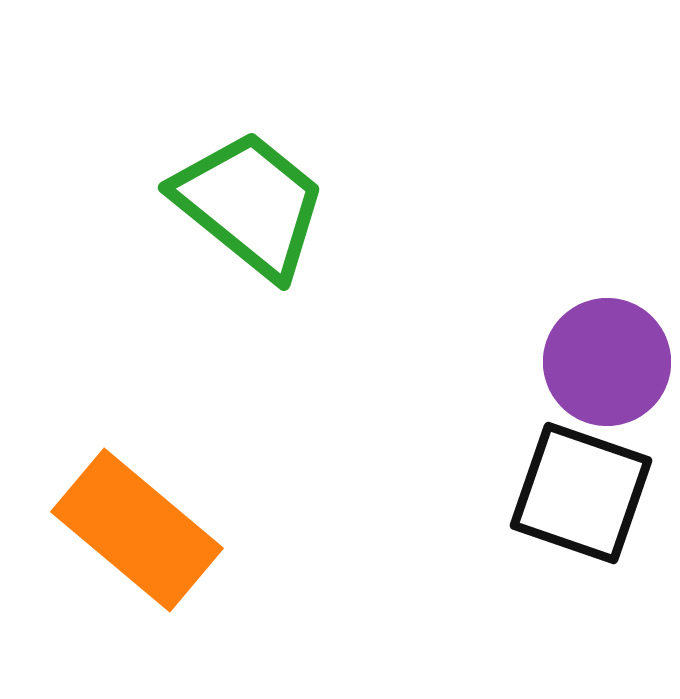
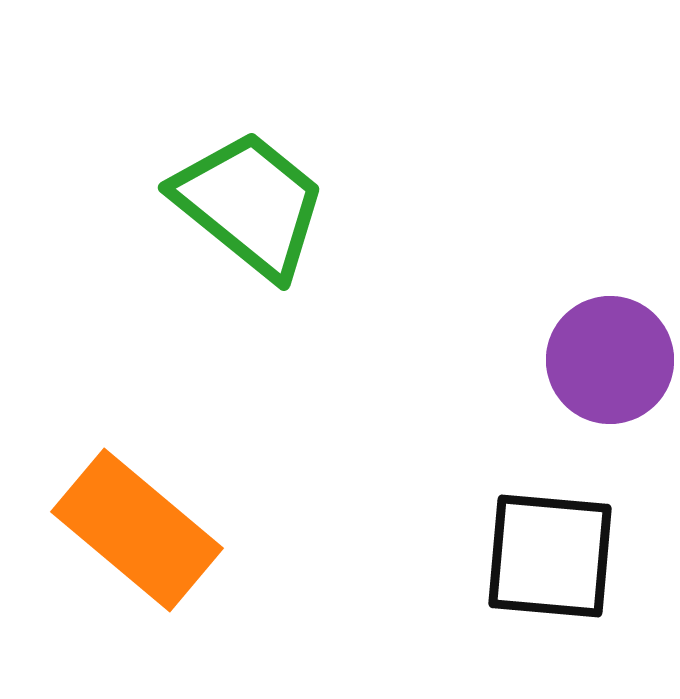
purple circle: moved 3 px right, 2 px up
black square: moved 31 px left, 63 px down; rotated 14 degrees counterclockwise
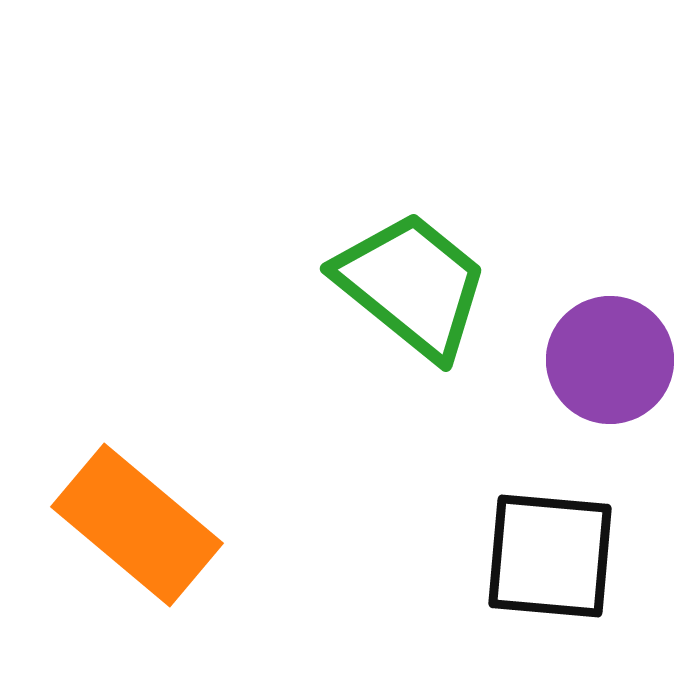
green trapezoid: moved 162 px right, 81 px down
orange rectangle: moved 5 px up
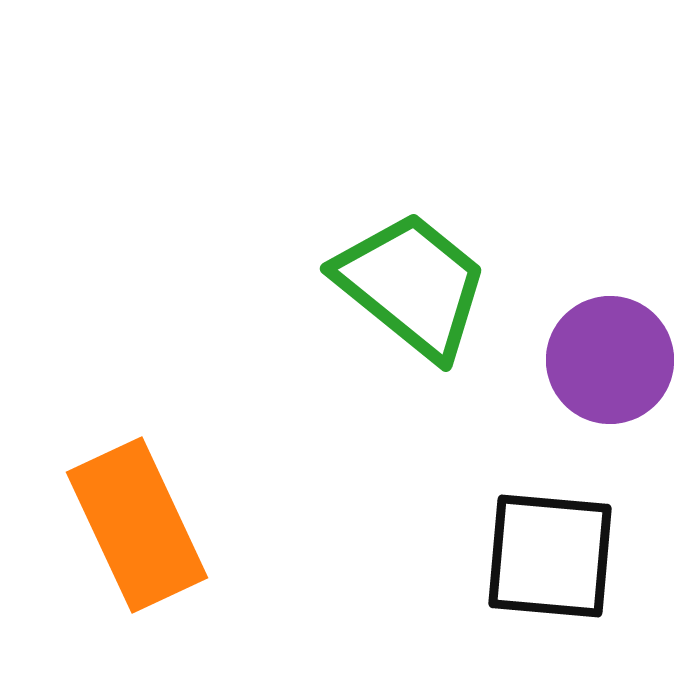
orange rectangle: rotated 25 degrees clockwise
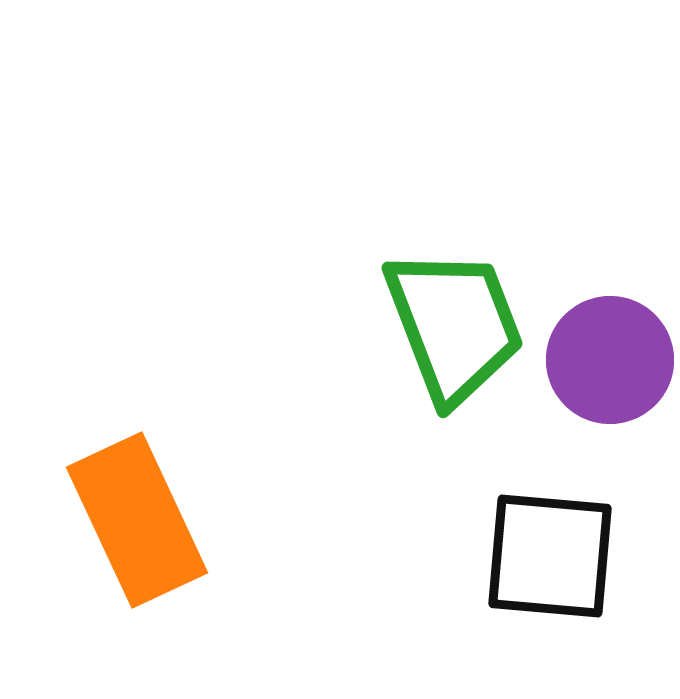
green trapezoid: moved 42 px right, 40 px down; rotated 30 degrees clockwise
orange rectangle: moved 5 px up
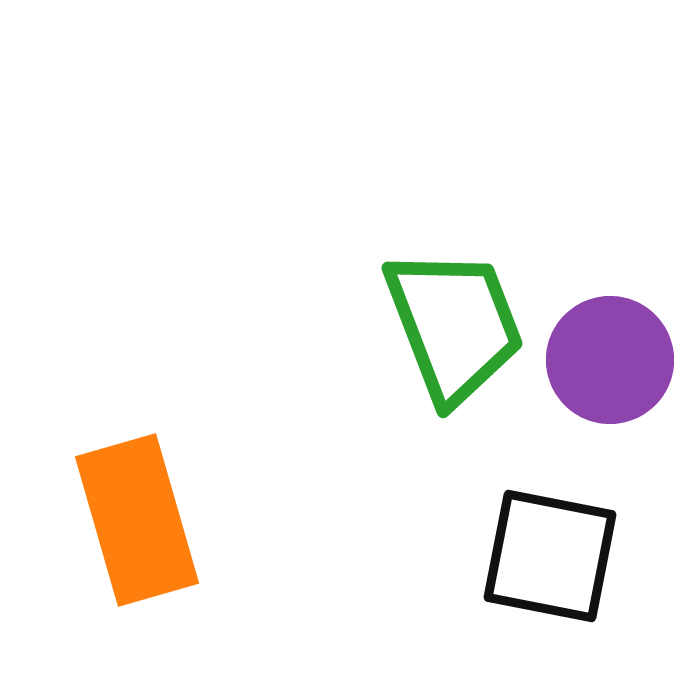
orange rectangle: rotated 9 degrees clockwise
black square: rotated 6 degrees clockwise
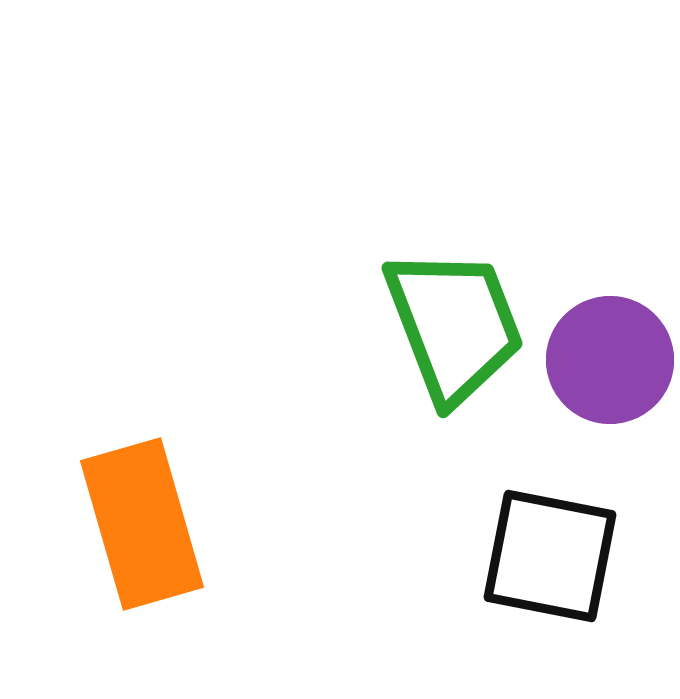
orange rectangle: moved 5 px right, 4 px down
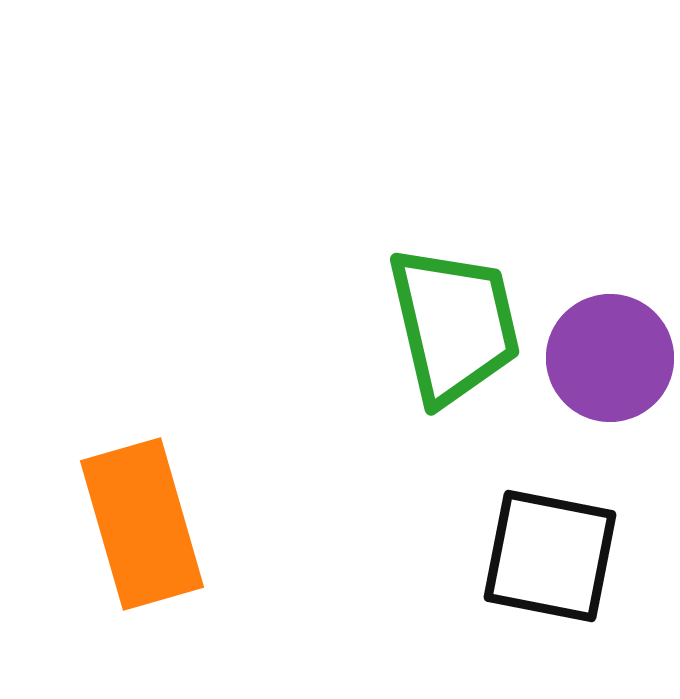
green trapezoid: rotated 8 degrees clockwise
purple circle: moved 2 px up
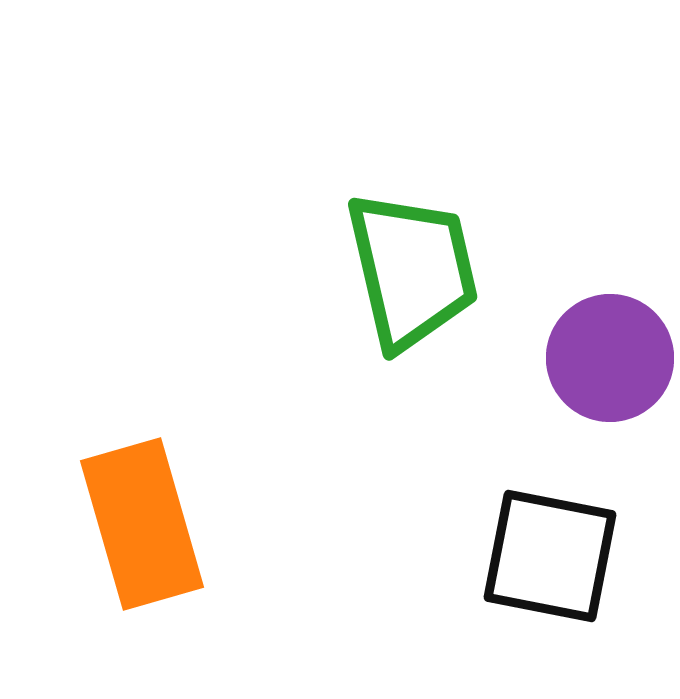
green trapezoid: moved 42 px left, 55 px up
